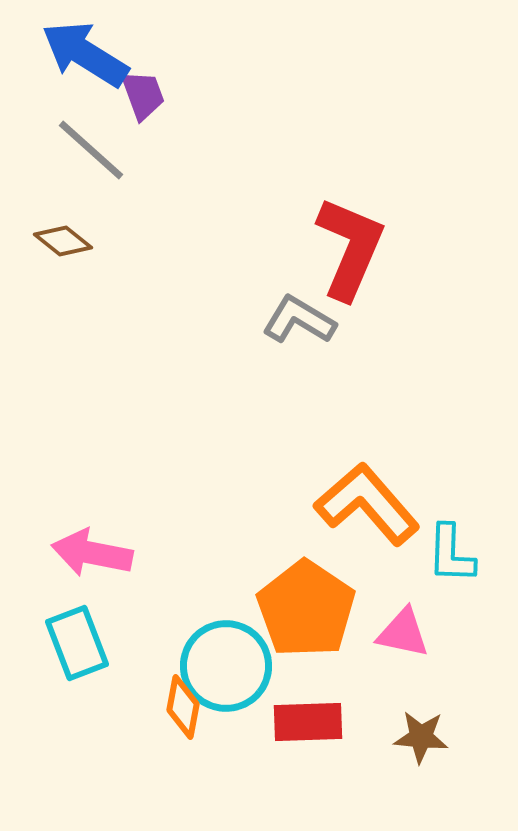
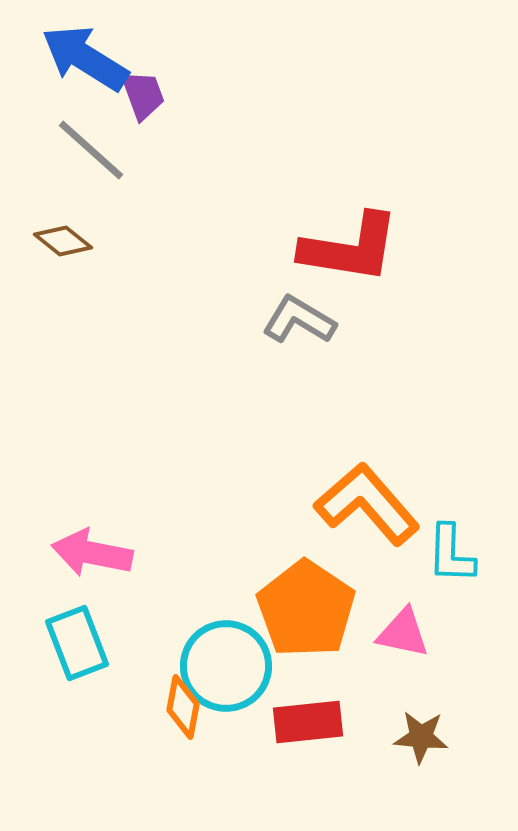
blue arrow: moved 4 px down
red L-shape: rotated 76 degrees clockwise
red rectangle: rotated 4 degrees counterclockwise
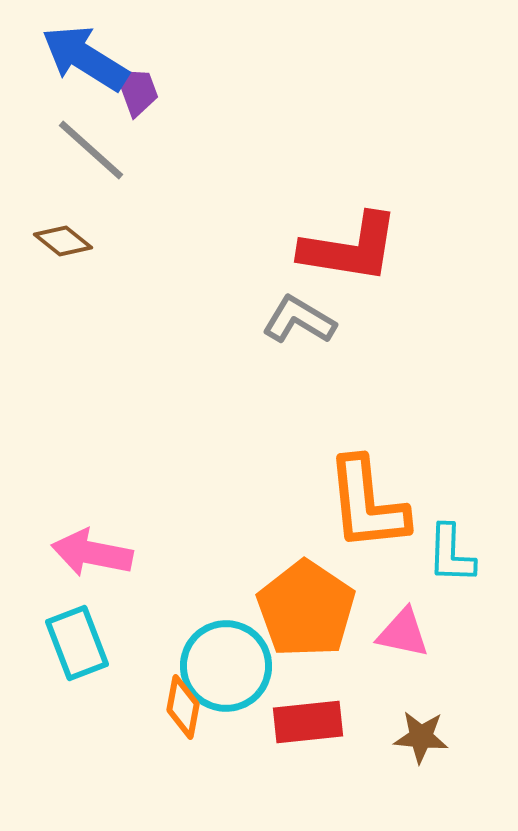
purple trapezoid: moved 6 px left, 4 px up
orange L-shape: rotated 145 degrees counterclockwise
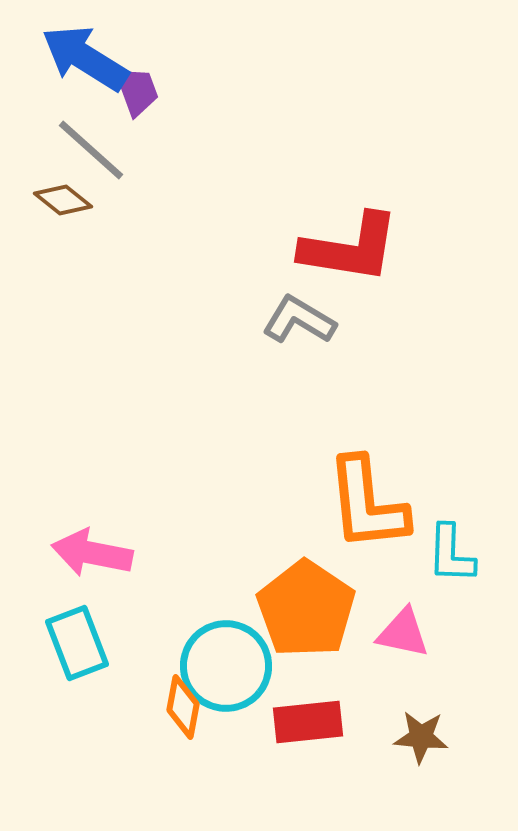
brown diamond: moved 41 px up
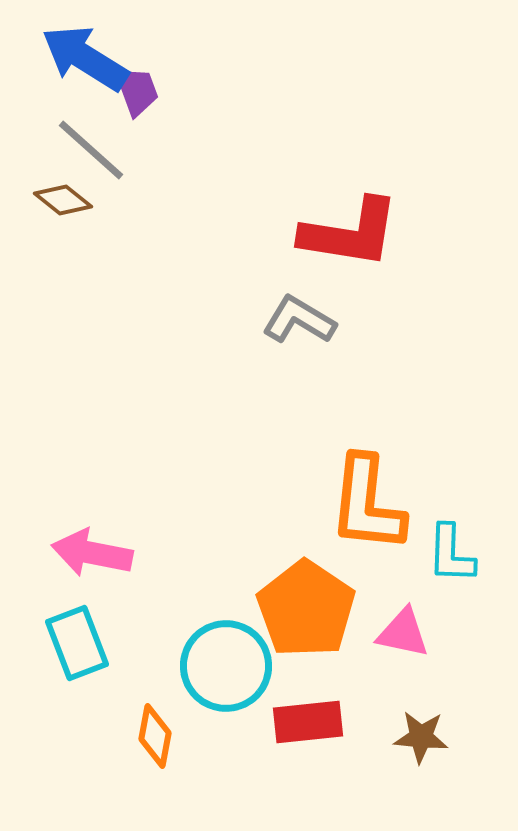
red L-shape: moved 15 px up
orange L-shape: rotated 12 degrees clockwise
orange diamond: moved 28 px left, 29 px down
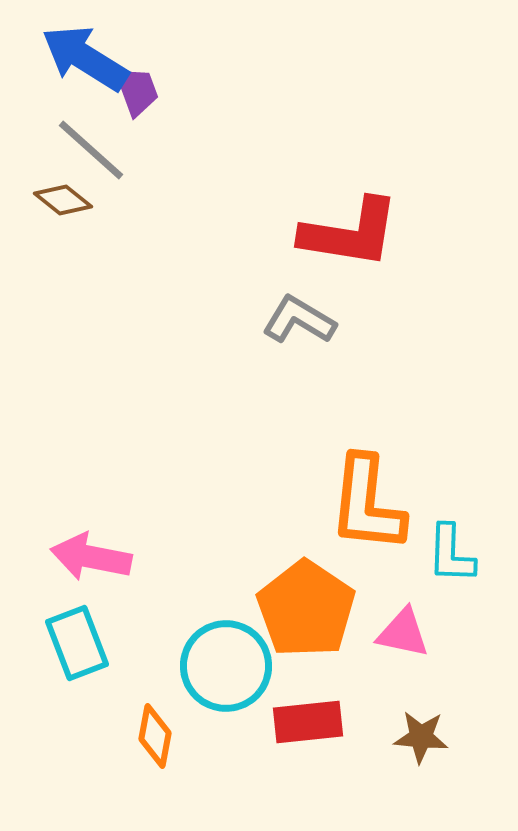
pink arrow: moved 1 px left, 4 px down
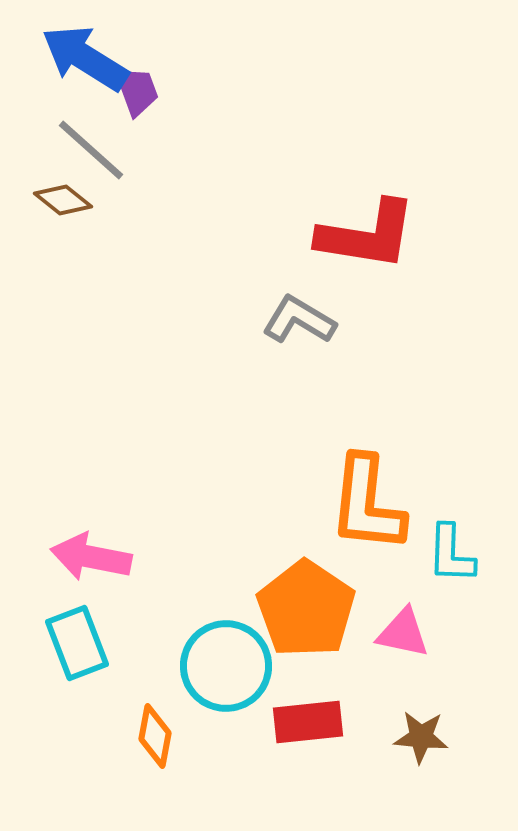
red L-shape: moved 17 px right, 2 px down
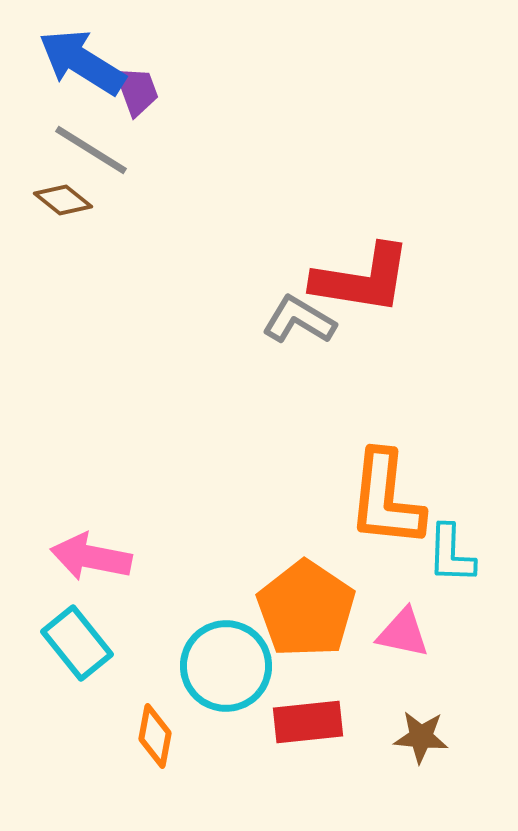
blue arrow: moved 3 px left, 4 px down
gray line: rotated 10 degrees counterclockwise
red L-shape: moved 5 px left, 44 px down
orange L-shape: moved 19 px right, 5 px up
cyan rectangle: rotated 18 degrees counterclockwise
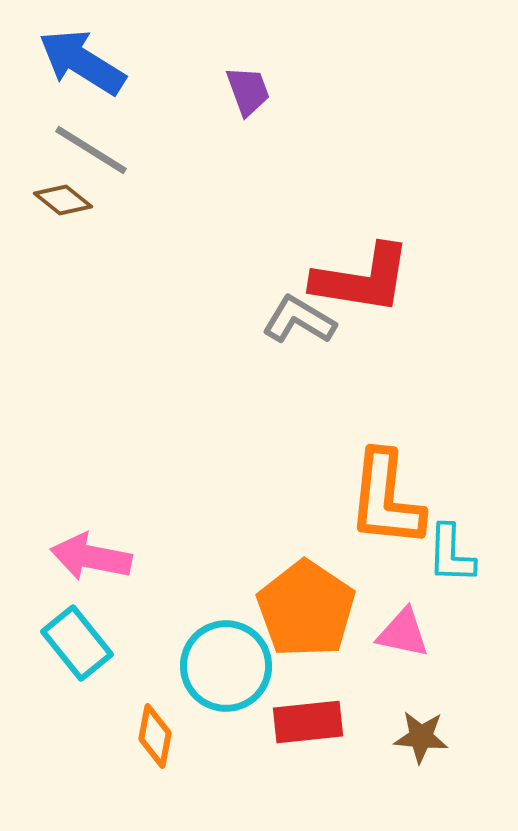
purple trapezoid: moved 111 px right
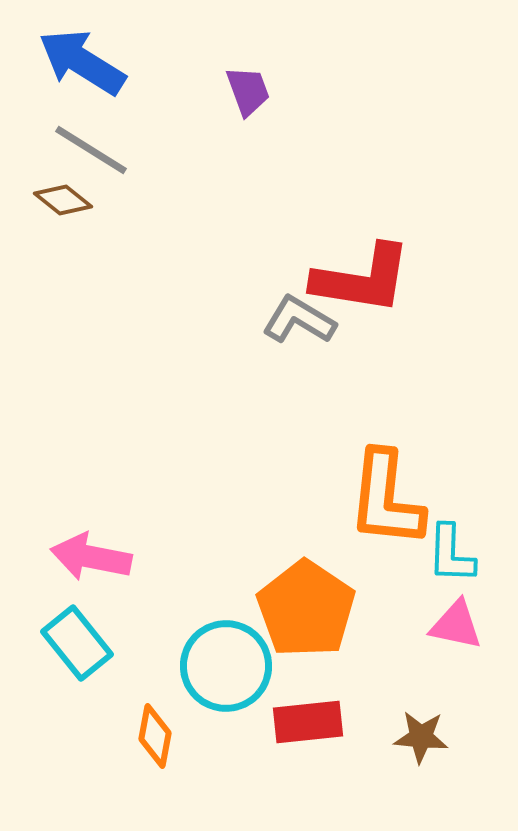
pink triangle: moved 53 px right, 8 px up
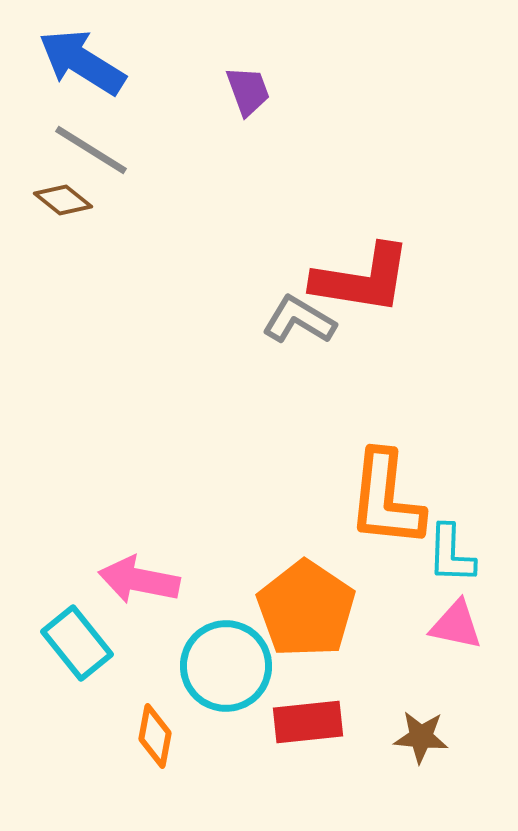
pink arrow: moved 48 px right, 23 px down
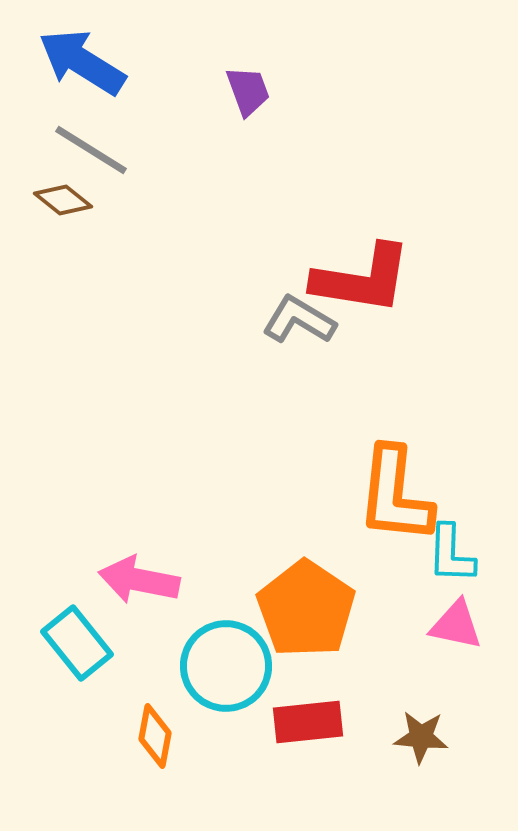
orange L-shape: moved 9 px right, 4 px up
